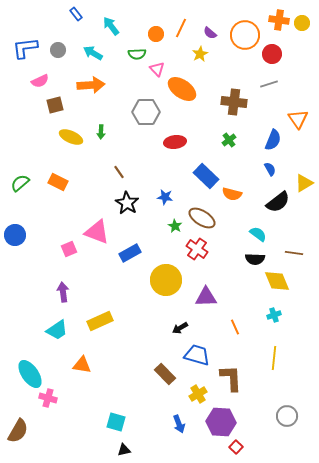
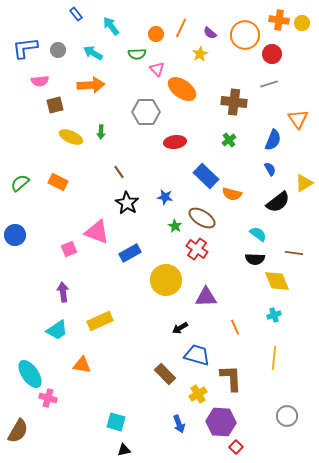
pink semicircle at (40, 81): rotated 18 degrees clockwise
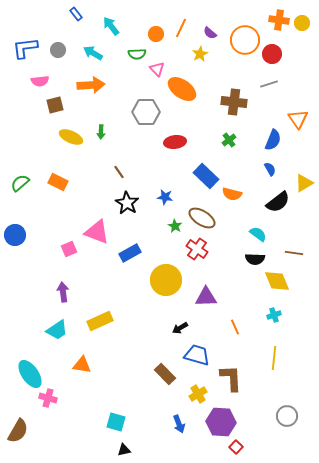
orange circle at (245, 35): moved 5 px down
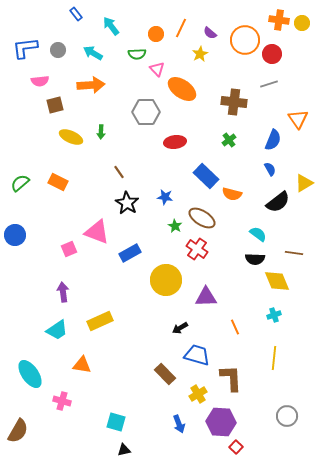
pink cross at (48, 398): moved 14 px right, 3 px down
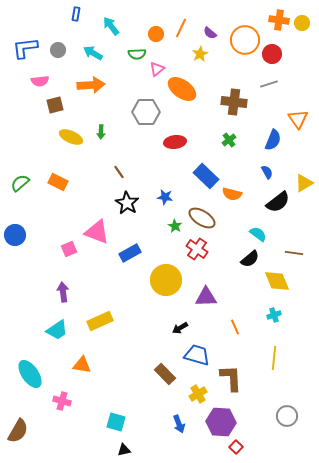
blue rectangle at (76, 14): rotated 48 degrees clockwise
pink triangle at (157, 69): rotated 35 degrees clockwise
blue semicircle at (270, 169): moved 3 px left, 3 px down
black semicircle at (255, 259): moved 5 px left; rotated 42 degrees counterclockwise
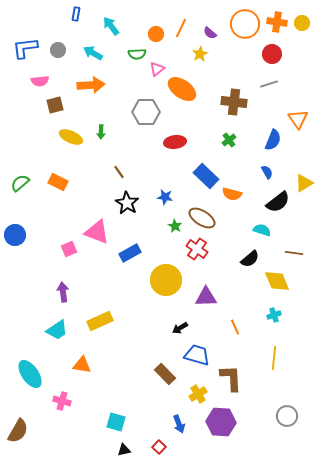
orange cross at (279, 20): moved 2 px left, 2 px down
orange circle at (245, 40): moved 16 px up
cyan semicircle at (258, 234): moved 4 px right, 4 px up; rotated 18 degrees counterclockwise
red square at (236, 447): moved 77 px left
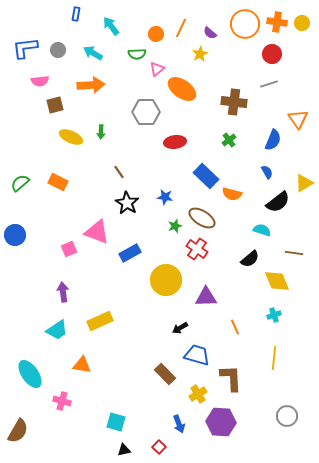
green star at (175, 226): rotated 24 degrees clockwise
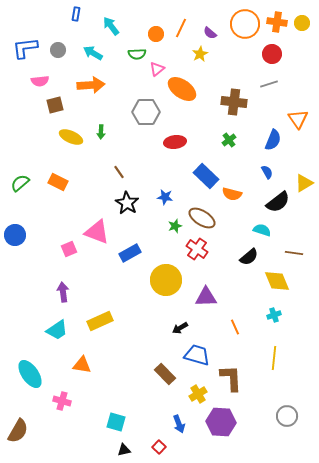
black semicircle at (250, 259): moved 1 px left, 2 px up
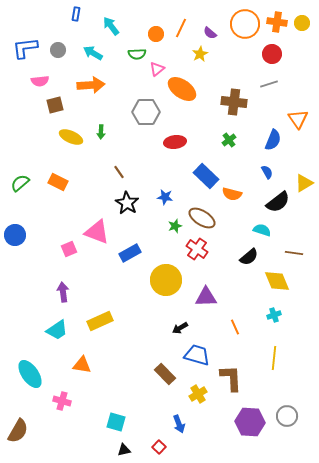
purple hexagon at (221, 422): moved 29 px right
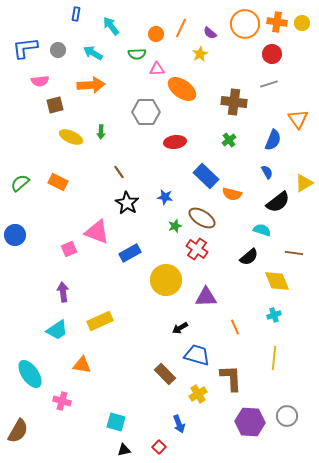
pink triangle at (157, 69): rotated 35 degrees clockwise
